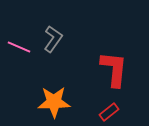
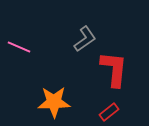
gray L-shape: moved 32 px right; rotated 20 degrees clockwise
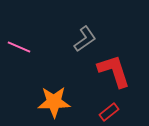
red L-shape: moved 2 px down; rotated 24 degrees counterclockwise
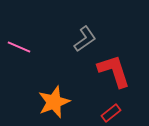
orange star: rotated 20 degrees counterclockwise
red rectangle: moved 2 px right, 1 px down
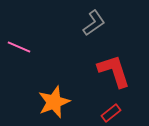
gray L-shape: moved 9 px right, 16 px up
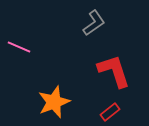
red rectangle: moved 1 px left, 1 px up
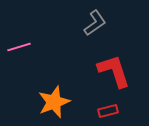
gray L-shape: moved 1 px right
pink line: rotated 40 degrees counterclockwise
red rectangle: moved 2 px left, 1 px up; rotated 24 degrees clockwise
